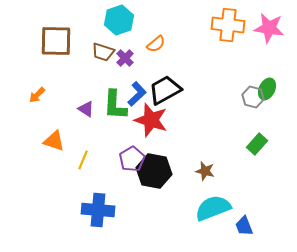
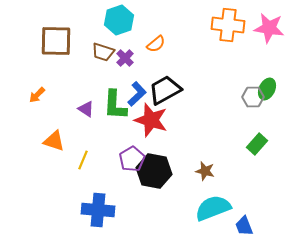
gray hexagon: rotated 15 degrees counterclockwise
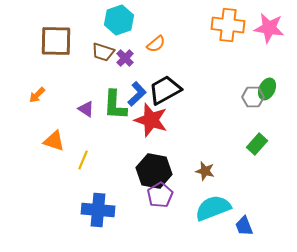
purple pentagon: moved 28 px right, 36 px down
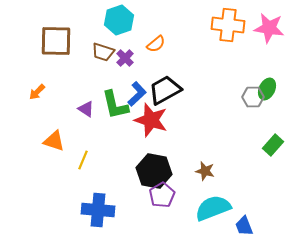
orange arrow: moved 3 px up
green L-shape: rotated 16 degrees counterclockwise
green rectangle: moved 16 px right, 1 px down
purple pentagon: moved 2 px right
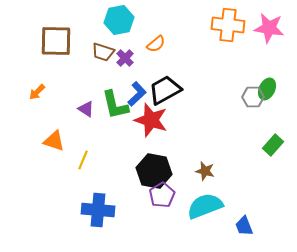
cyan hexagon: rotated 8 degrees clockwise
cyan semicircle: moved 8 px left, 2 px up
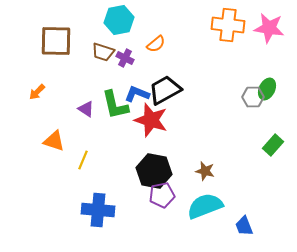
purple cross: rotated 18 degrees counterclockwise
blue L-shape: rotated 115 degrees counterclockwise
purple pentagon: rotated 20 degrees clockwise
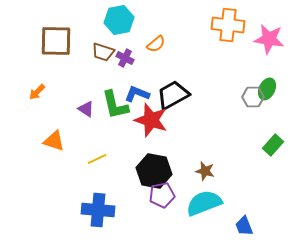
pink star: moved 11 px down
black trapezoid: moved 8 px right, 5 px down
yellow line: moved 14 px right, 1 px up; rotated 42 degrees clockwise
cyan semicircle: moved 1 px left, 3 px up
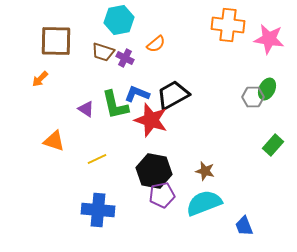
orange arrow: moved 3 px right, 13 px up
